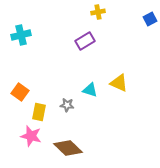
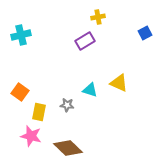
yellow cross: moved 5 px down
blue square: moved 5 px left, 14 px down
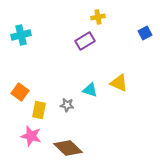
yellow rectangle: moved 2 px up
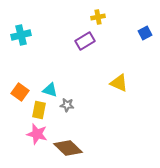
cyan triangle: moved 40 px left
pink star: moved 6 px right, 2 px up
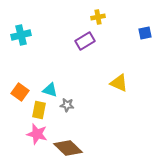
blue square: rotated 16 degrees clockwise
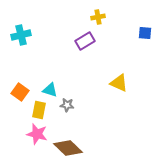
blue square: rotated 16 degrees clockwise
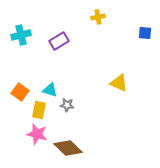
purple rectangle: moved 26 px left
